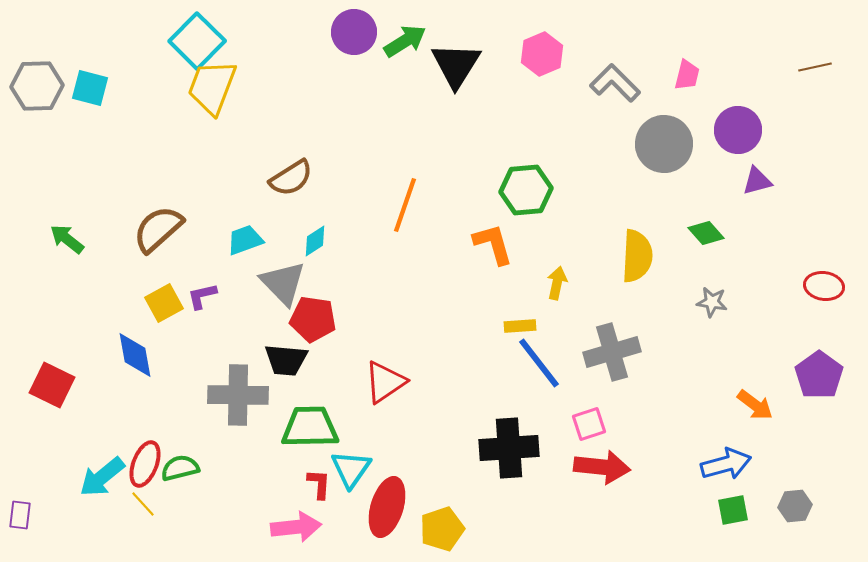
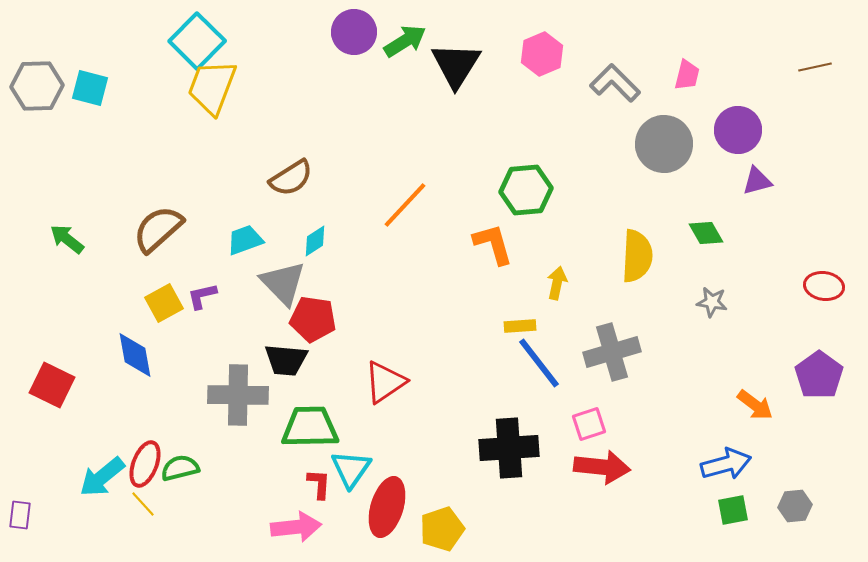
orange line at (405, 205): rotated 24 degrees clockwise
green diamond at (706, 233): rotated 12 degrees clockwise
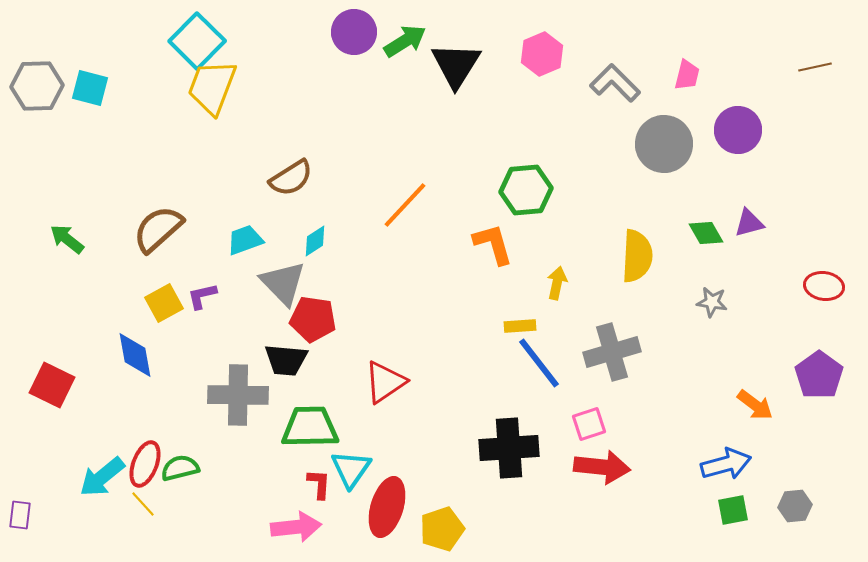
purple triangle at (757, 181): moved 8 px left, 42 px down
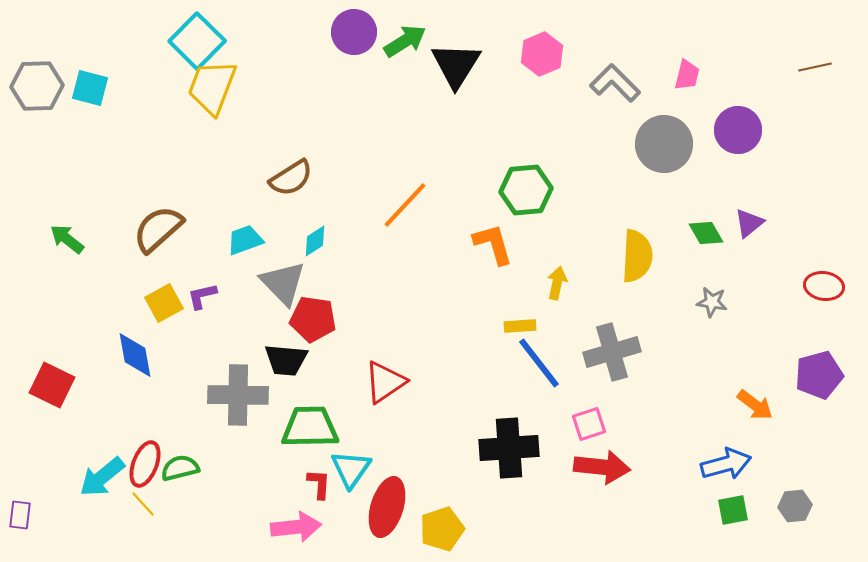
purple triangle at (749, 223): rotated 24 degrees counterclockwise
purple pentagon at (819, 375): rotated 21 degrees clockwise
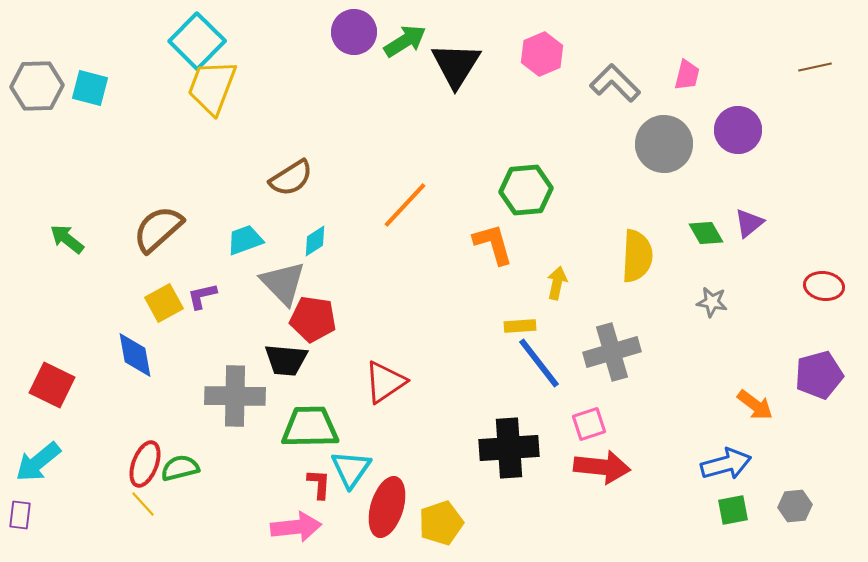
gray cross at (238, 395): moved 3 px left, 1 px down
cyan arrow at (102, 477): moved 64 px left, 15 px up
yellow pentagon at (442, 529): moved 1 px left, 6 px up
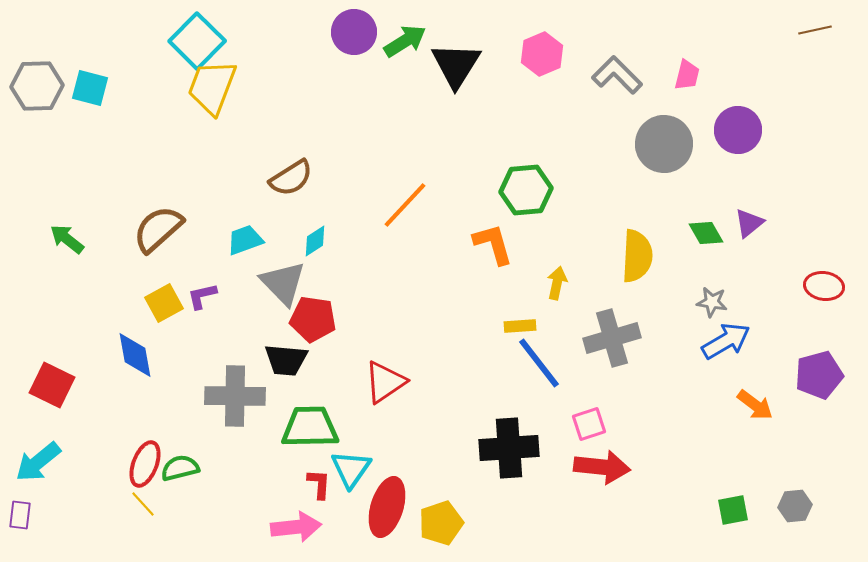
brown line at (815, 67): moved 37 px up
gray L-shape at (615, 83): moved 2 px right, 8 px up
gray cross at (612, 352): moved 14 px up
blue arrow at (726, 464): moved 123 px up; rotated 15 degrees counterclockwise
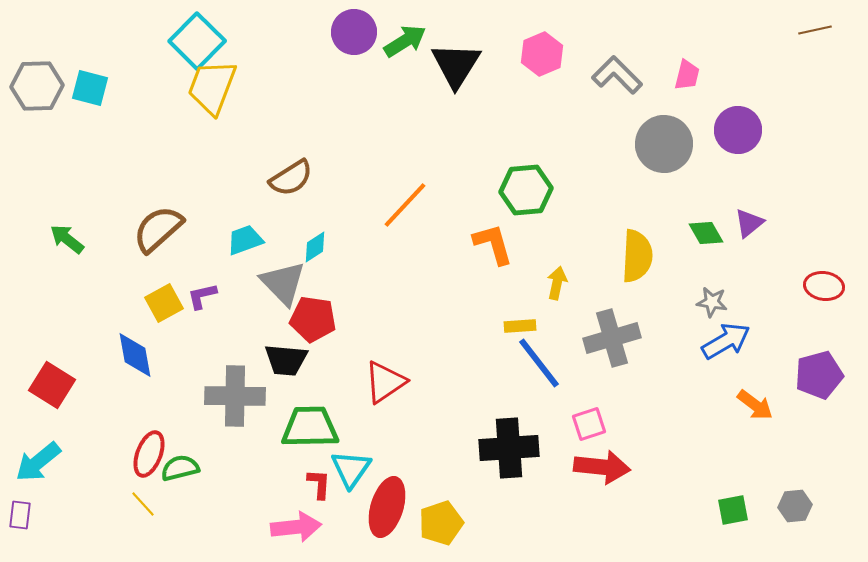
cyan diamond at (315, 241): moved 6 px down
red square at (52, 385): rotated 6 degrees clockwise
red ellipse at (145, 464): moved 4 px right, 10 px up
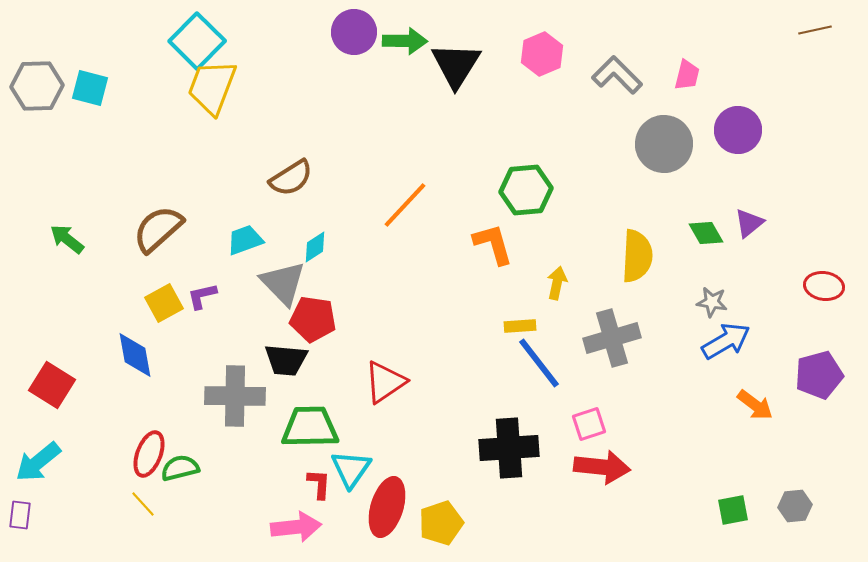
green arrow at (405, 41): rotated 33 degrees clockwise
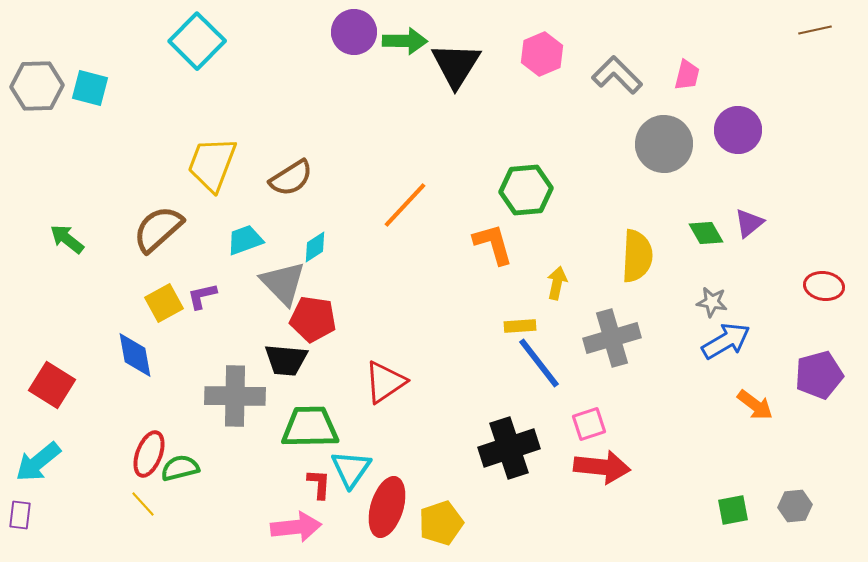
yellow trapezoid at (212, 87): moved 77 px down
black cross at (509, 448): rotated 14 degrees counterclockwise
